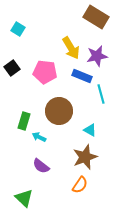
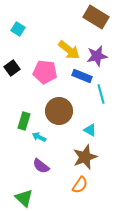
yellow arrow: moved 2 px left, 2 px down; rotated 20 degrees counterclockwise
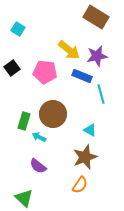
brown circle: moved 6 px left, 3 px down
purple semicircle: moved 3 px left
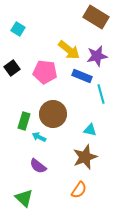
cyan triangle: rotated 16 degrees counterclockwise
orange semicircle: moved 1 px left, 5 px down
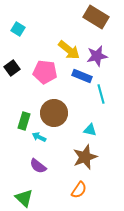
brown circle: moved 1 px right, 1 px up
